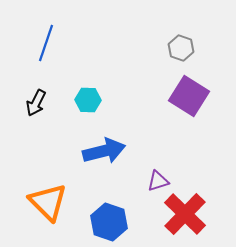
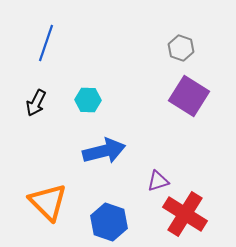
red cross: rotated 12 degrees counterclockwise
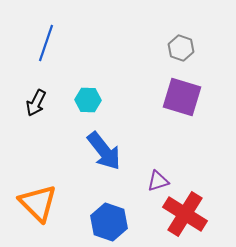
purple square: moved 7 px left, 1 px down; rotated 15 degrees counterclockwise
blue arrow: rotated 66 degrees clockwise
orange triangle: moved 10 px left, 1 px down
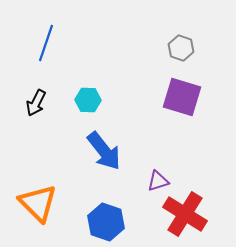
blue hexagon: moved 3 px left
